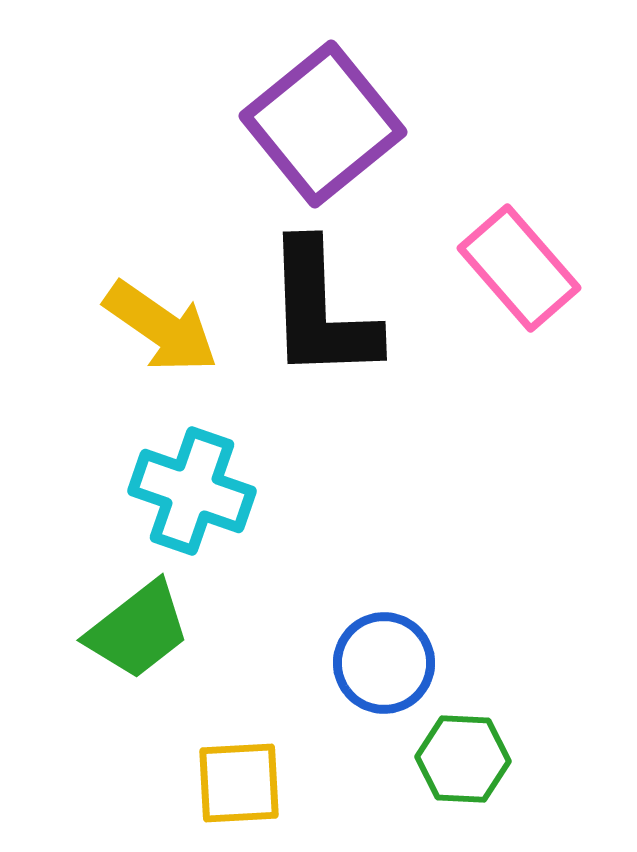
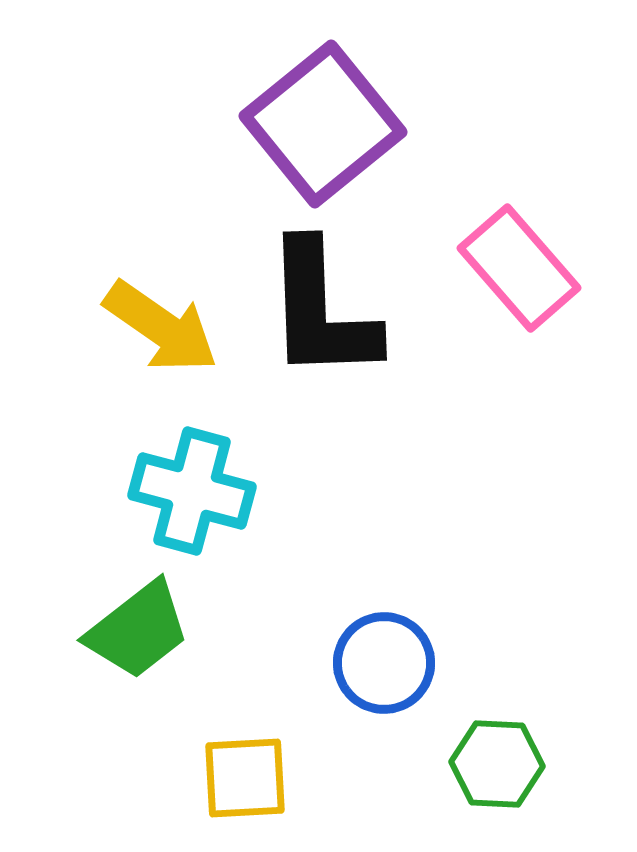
cyan cross: rotated 4 degrees counterclockwise
green hexagon: moved 34 px right, 5 px down
yellow square: moved 6 px right, 5 px up
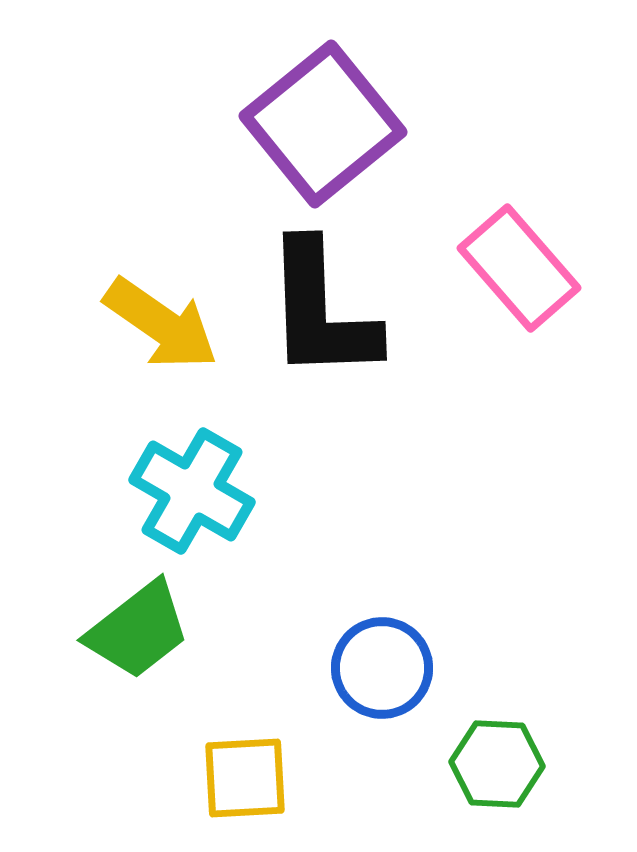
yellow arrow: moved 3 px up
cyan cross: rotated 15 degrees clockwise
blue circle: moved 2 px left, 5 px down
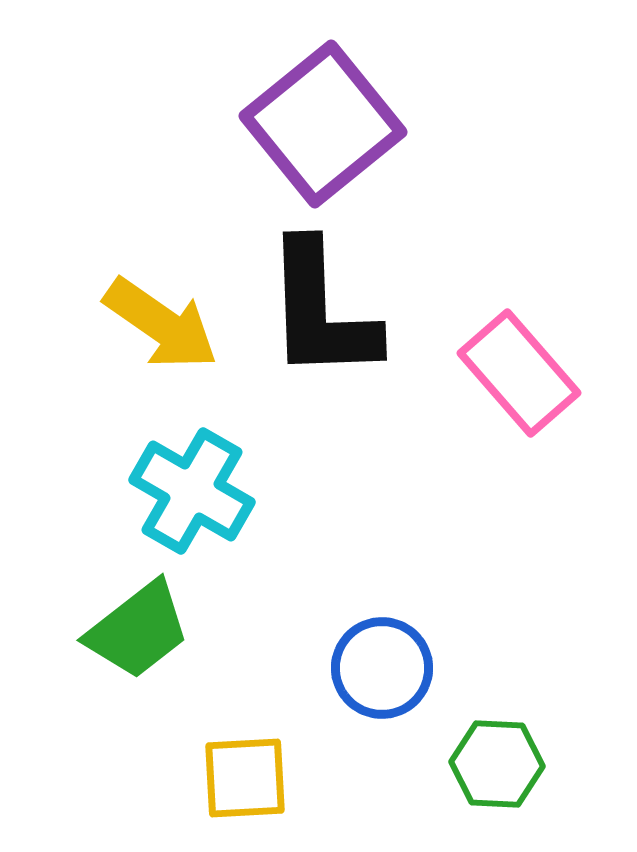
pink rectangle: moved 105 px down
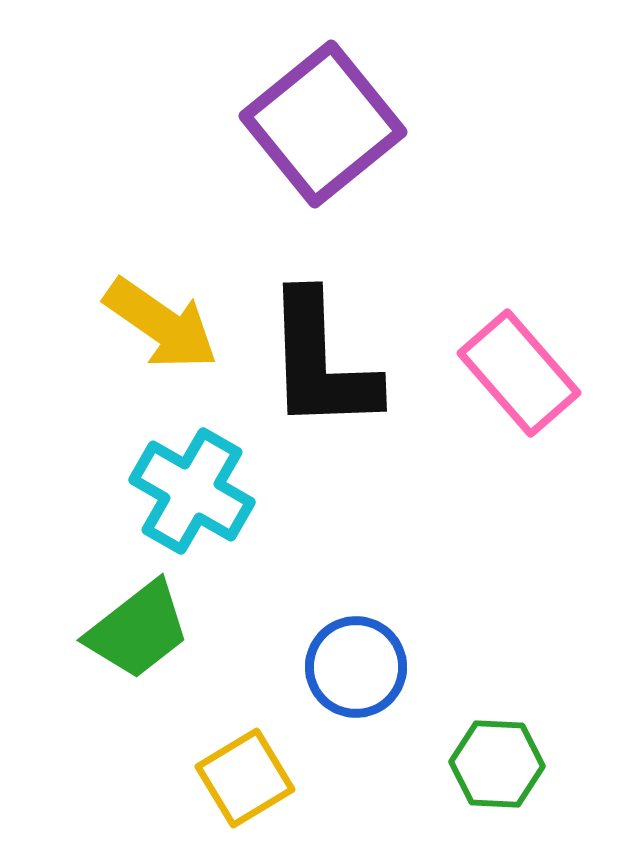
black L-shape: moved 51 px down
blue circle: moved 26 px left, 1 px up
yellow square: rotated 28 degrees counterclockwise
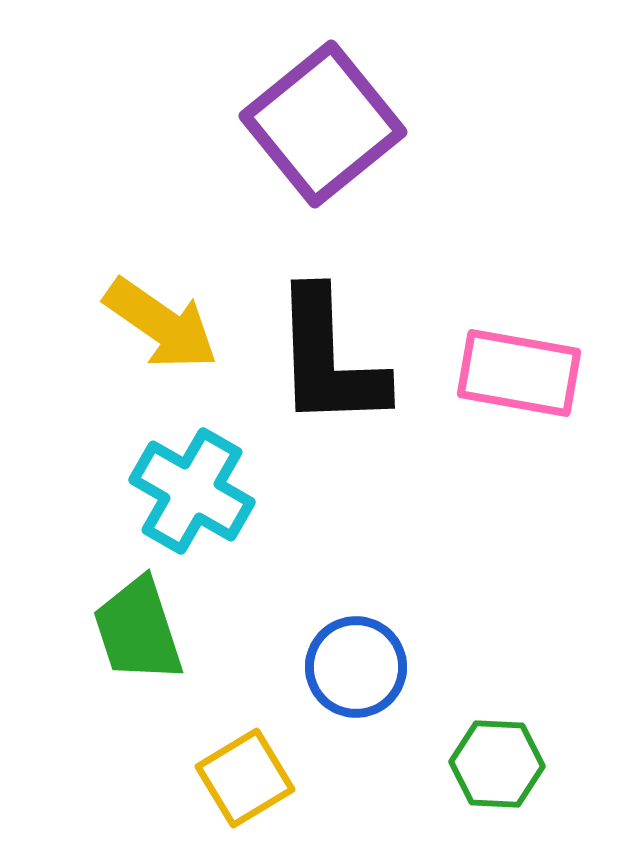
black L-shape: moved 8 px right, 3 px up
pink rectangle: rotated 39 degrees counterclockwise
green trapezoid: rotated 110 degrees clockwise
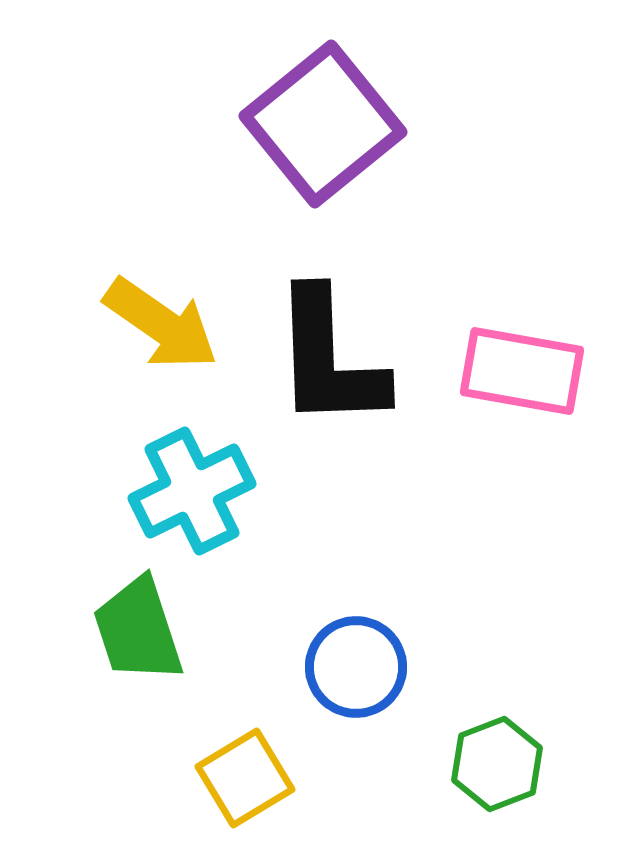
pink rectangle: moved 3 px right, 2 px up
cyan cross: rotated 34 degrees clockwise
green hexagon: rotated 24 degrees counterclockwise
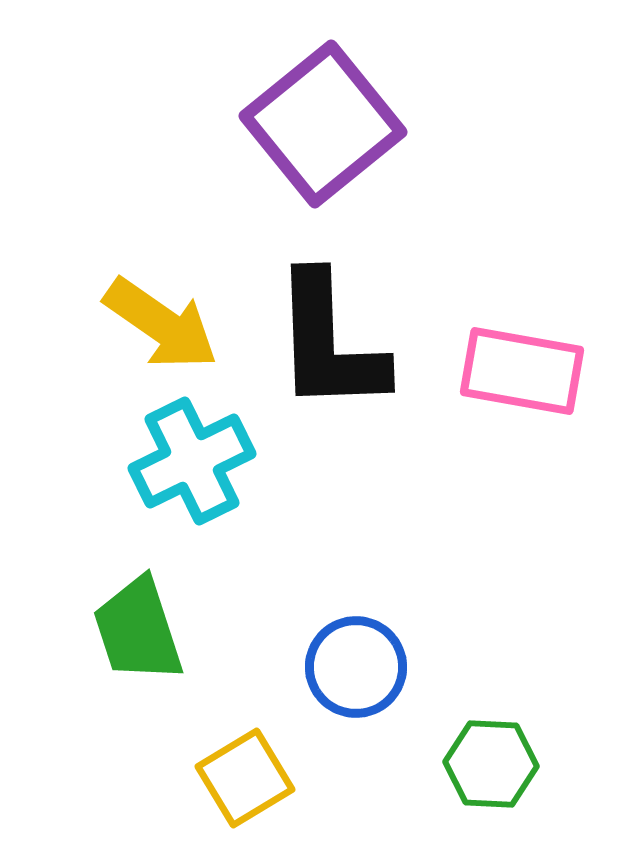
black L-shape: moved 16 px up
cyan cross: moved 30 px up
green hexagon: moved 6 px left; rotated 24 degrees clockwise
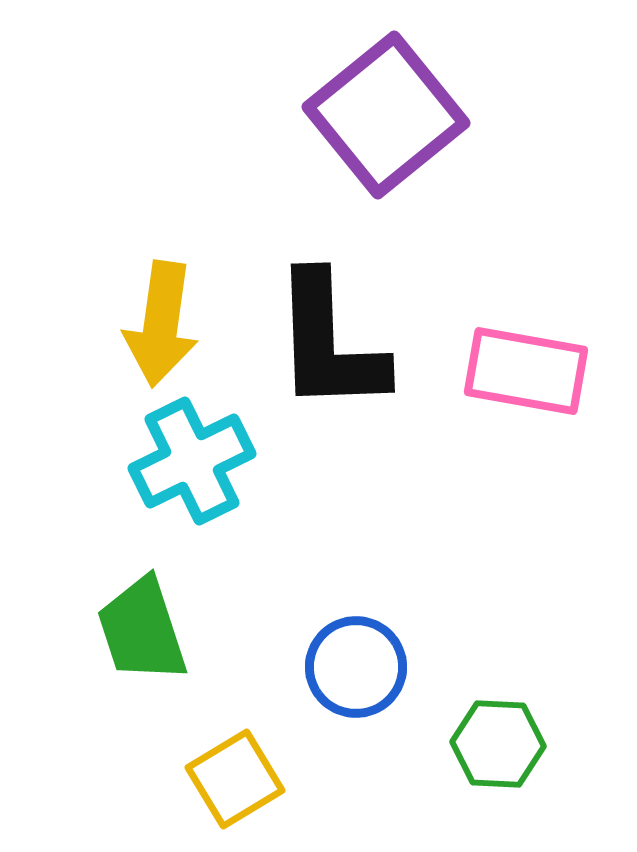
purple square: moved 63 px right, 9 px up
yellow arrow: rotated 63 degrees clockwise
pink rectangle: moved 4 px right
green trapezoid: moved 4 px right
green hexagon: moved 7 px right, 20 px up
yellow square: moved 10 px left, 1 px down
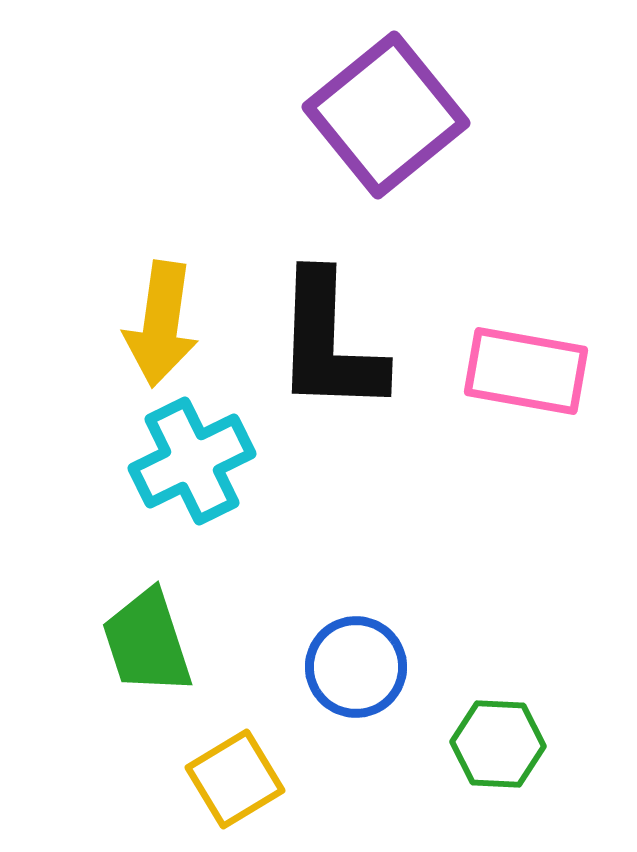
black L-shape: rotated 4 degrees clockwise
green trapezoid: moved 5 px right, 12 px down
